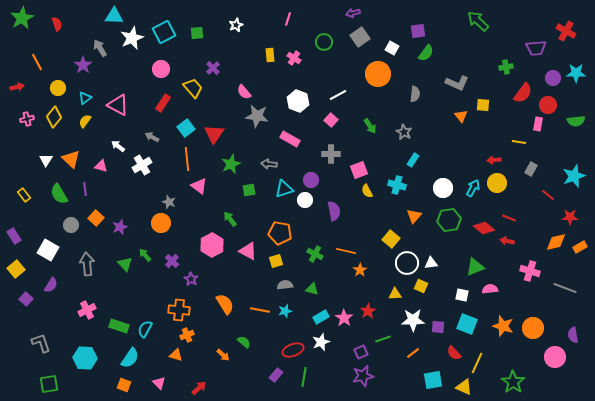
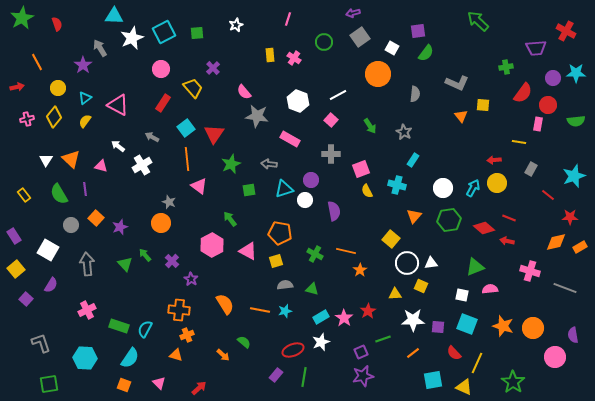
pink square at (359, 170): moved 2 px right, 1 px up
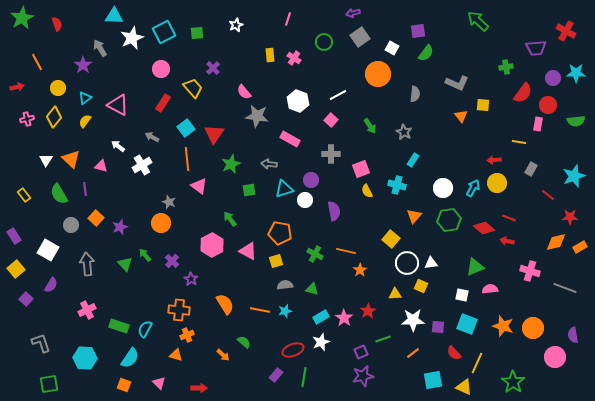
red arrow at (199, 388): rotated 42 degrees clockwise
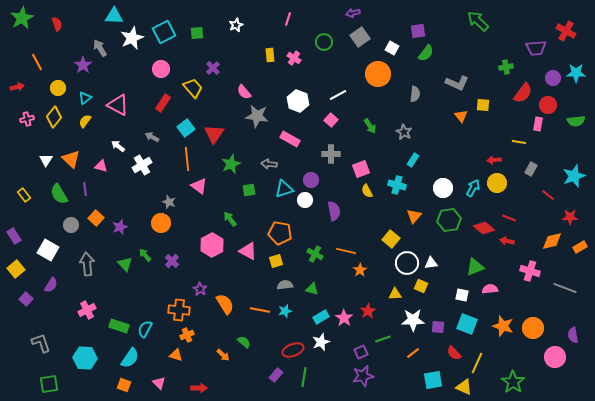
orange diamond at (556, 242): moved 4 px left, 1 px up
purple star at (191, 279): moved 9 px right, 10 px down
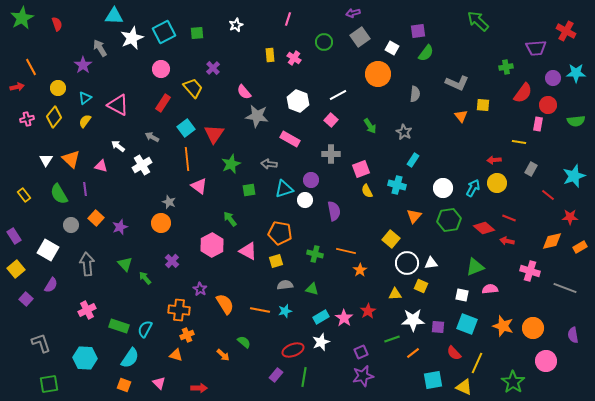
orange line at (37, 62): moved 6 px left, 5 px down
green cross at (315, 254): rotated 14 degrees counterclockwise
green arrow at (145, 255): moved 23 px down
green line at (383, 339): moved 9 px right
pink circle at (555, 357): moved 9 px left, 4 px down
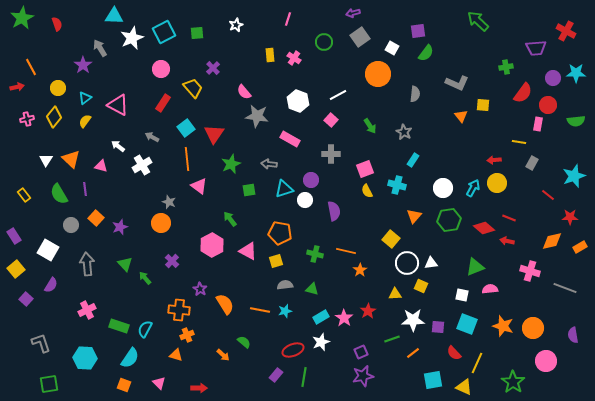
pink square at (361, 169): moved 4 px right
gray rectangle at (531, 169): moved 1 px right, 6 px up
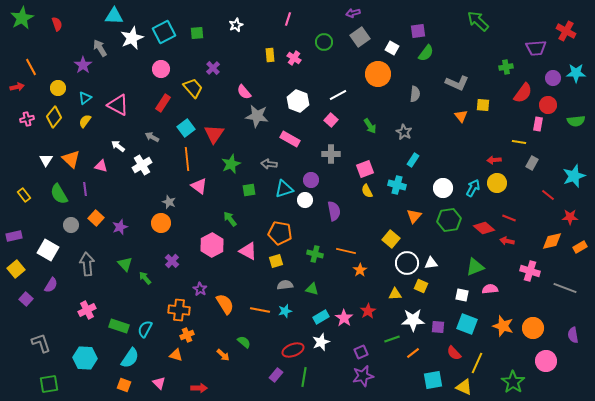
purple rectangle at (14, 236): rotated 70 degrees counterclockwise
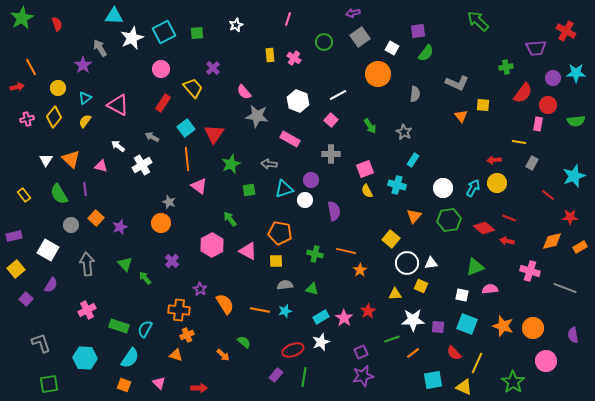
yellow square at (276, 261): rotated 16 degrees clockwise
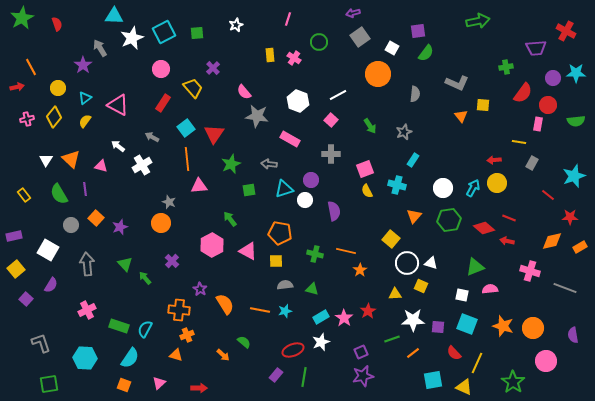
green arrow at (478, 21): rotated 125 degrees clockwise
green circle at (324, 42): moved 5 px left
gray star at (404, 132): rotated 21 degrees clockwise
pink triangle at (199, 186): rotated 42 degrees counterclockwise
white triangle at (431, 263): rotated 24 degrees clockwise
pink triangle at (159, 383): rotated 32 degrees clockwise
